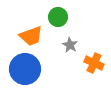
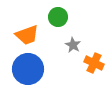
orange trapezoid: moved 4 px left, 1 px up
gray star: moved 3 px right
blue circle: moved 3 px right
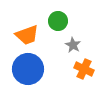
green circle: moved 4 px down
orange cross: moved 10 px left, 6 px down
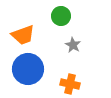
green circle: moved 3 px right, 5 px up
orange trapezoid: moved 4 px left
orange cross: moved 14 px left, 15 px down; rotated 12 degrees counterclockwise
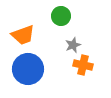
gray star: rotated 21 degrees clockwise
orange cross: moved 13 px right, 19 px up
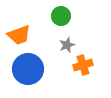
orange trapezoid: moved 4 px left
gray star: moved 6 px left
orange cross: rotated 30 degrees counterclockwise
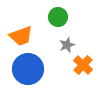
green circle: moved 3 px left, 1 px down
orange trapezoid: moved 2 px right, 1 px down
orange cross: rotated 30 degrees counterclockwise
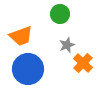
green circle: moved 2 px right, 3 px up
orange cross: moved 2 px up
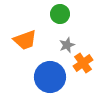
orange trapezoid: moved 4 px right, 4 px down
orange cross: rotated 12 degrees clockwise
blue circle: moved 22 px right, 8 px down
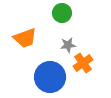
green circle: moved 2 px right, 1 px up
orange trapezoid: moved 2 px up
gray star: moved 1 px right; rotated 14 degrees clockwise
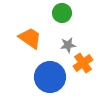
orange trapezoid: moved 5 px right; rotated 125 degrees counterclockwise
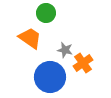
green circle: moved 16 px left
gray star: moved 3 px left, 5 px down; rotated 21 degrees clockwise
